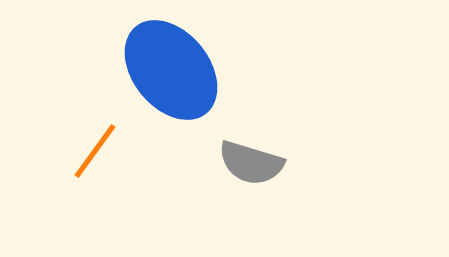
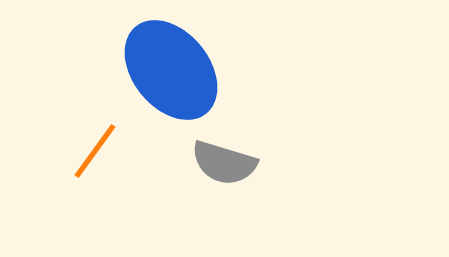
gray semicircle: moved 27 px left
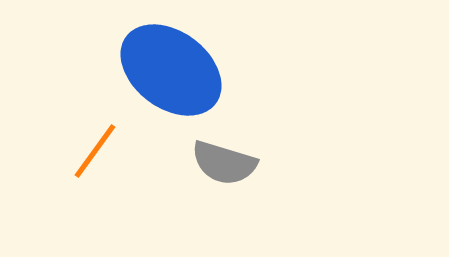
blue ellipse: rotated 14 degrees counterclockwise
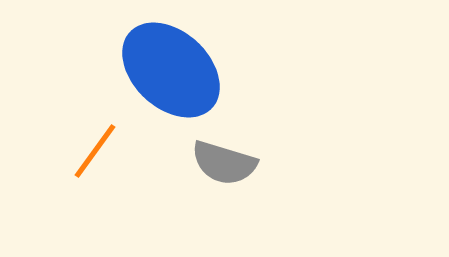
blue ellipse: rotated 6 degrees clockwise
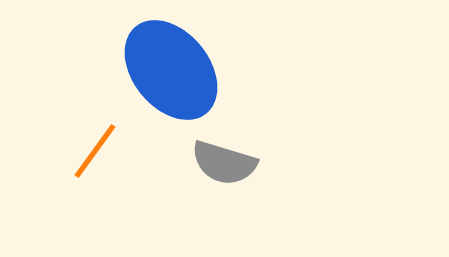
blue ellipse: rotated 8 degrees clockwise
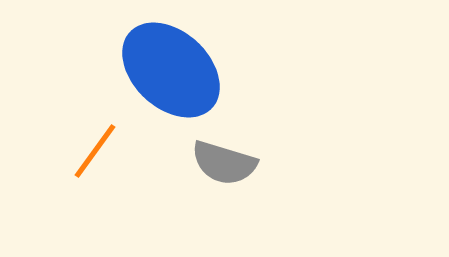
blue ellipse: rotated 8 degrees counterclockwise
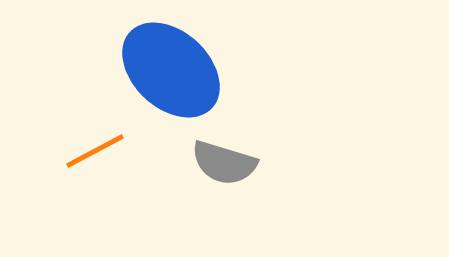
orange line: rotated 26 degrees clockwise
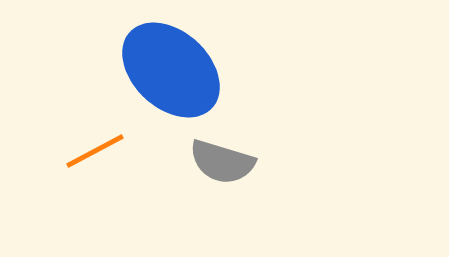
gray semicircle: moved 2 px left, 1 px up
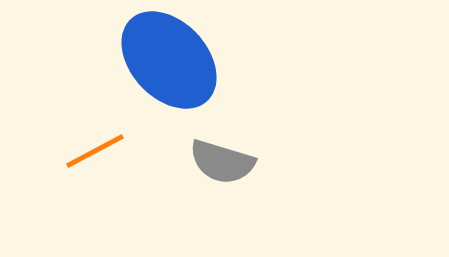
blue ellipse: moved 2 px left, 10 px up; rotated 4 degrees clockwise
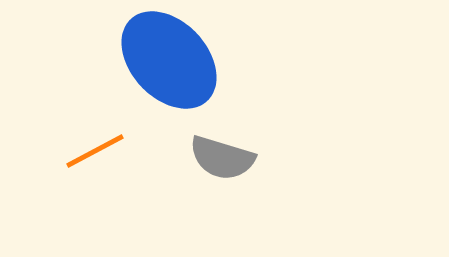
gray semicircle: moved 4 px up
